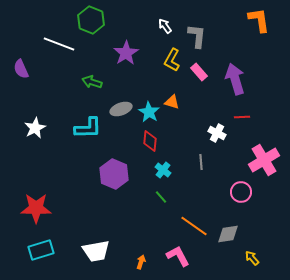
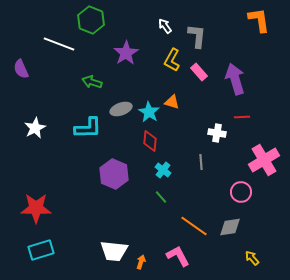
white cross: rotated 18 degrees counterclockwise
gray diamond: moved 2 px right, 7 px up
white trapezoid: moved 18 px right; rotated 16 degrees clockwise
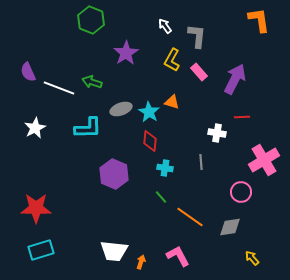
white line: moved 44 px down
purple semicircle: moved 7 px right, 3 px down
purple arrow: rotated 44 degrees clockwise
cyan cross: moved 2 px right, 2 px up; rotated 28 degrees counterclockwise
orange line: moved 4 px left, 9 px up
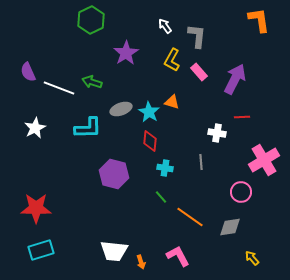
green hexagon: rotated 12 degrees clockwise
purple hexagon: rotated 8 degrees counterclockwise
orange arrow: rotated 144 degrees clockwise
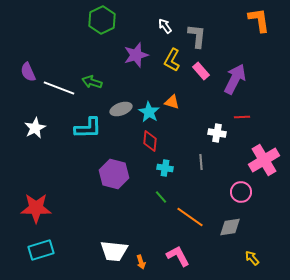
green hexagon: moved 11 px right
purple star: moved 10 px right, 2 px down; rotated 15 degrees clockwise
pink rectangle: moved 2 px right, 1 px up
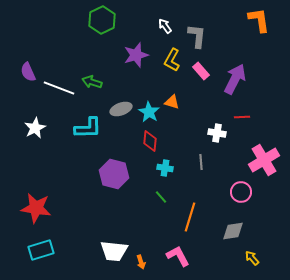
red star: rotated 8 degrees clockwise
orange line: rotated 72 degrees clockwise
gray diamond: moved 3 px right, 4 px down
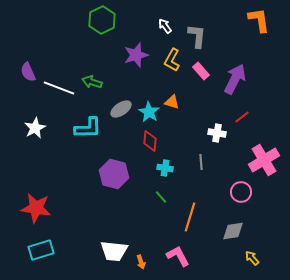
gray ellipse: rotated 15 degrees counterclockwise
red line: rotated 35 degrees counterclockwise
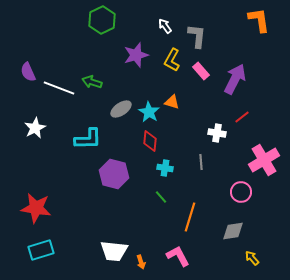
cyan L-shape: moved 11 px down
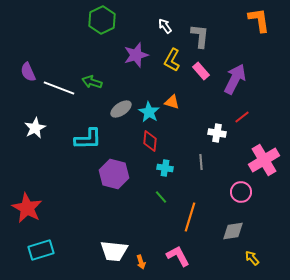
gray L-shape: moved 3 px right
red star: moved 9 px left; rotated 20 degrees clockwise
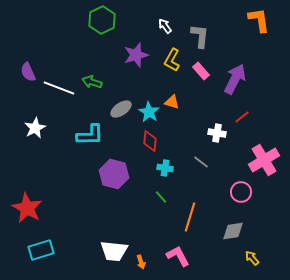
cyan L-shape: moved 2 px right, 4 px up
gray line: rotated 49 degrees counterclockwise
